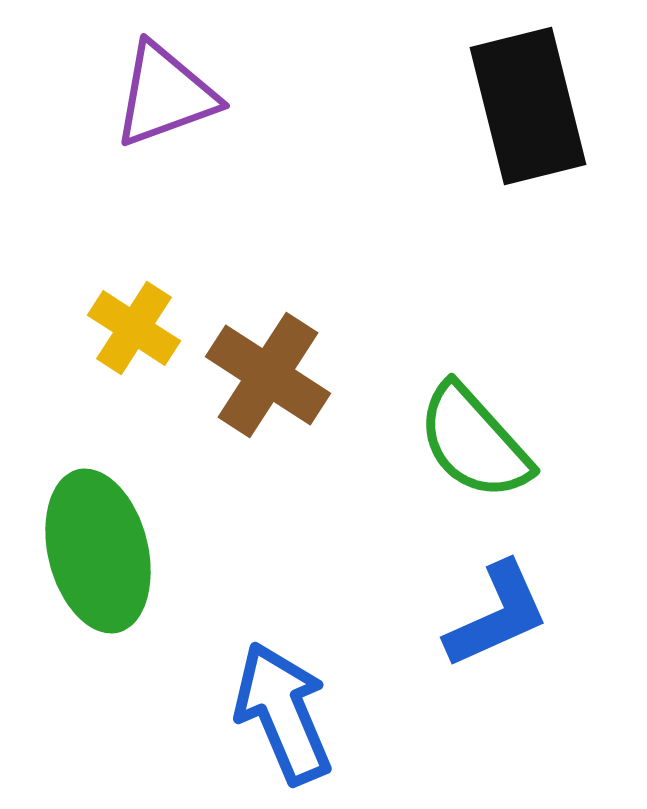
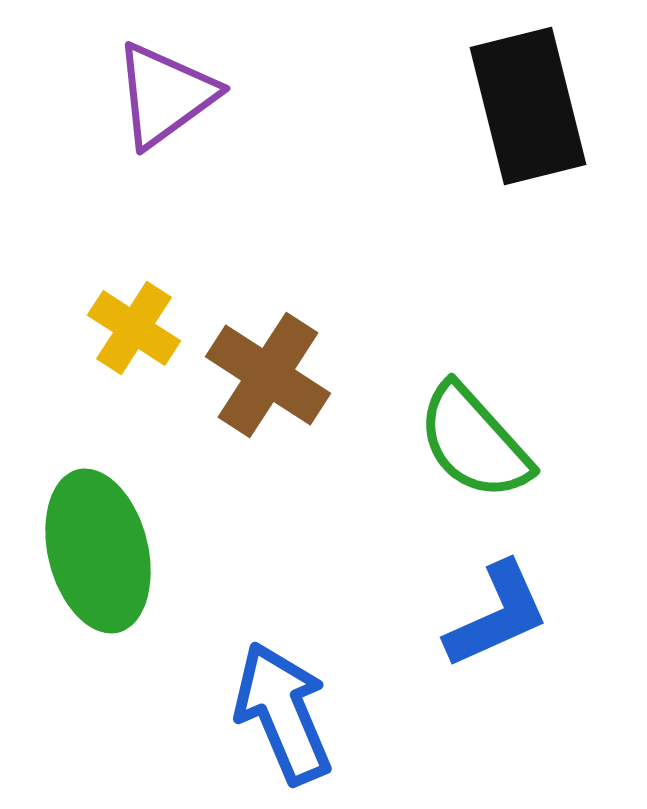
purple triangle: rotated 16 degrees counterclockwise
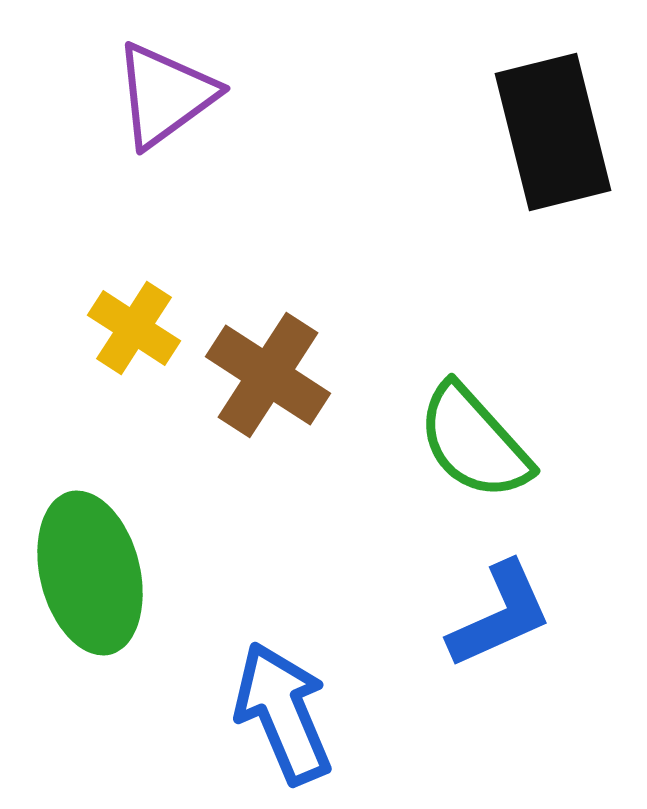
black rectangle: moved 25 px right, 26 px down
green ellipse: moved 8 px left, 22 px down
blue L-shape: moved 3 px right
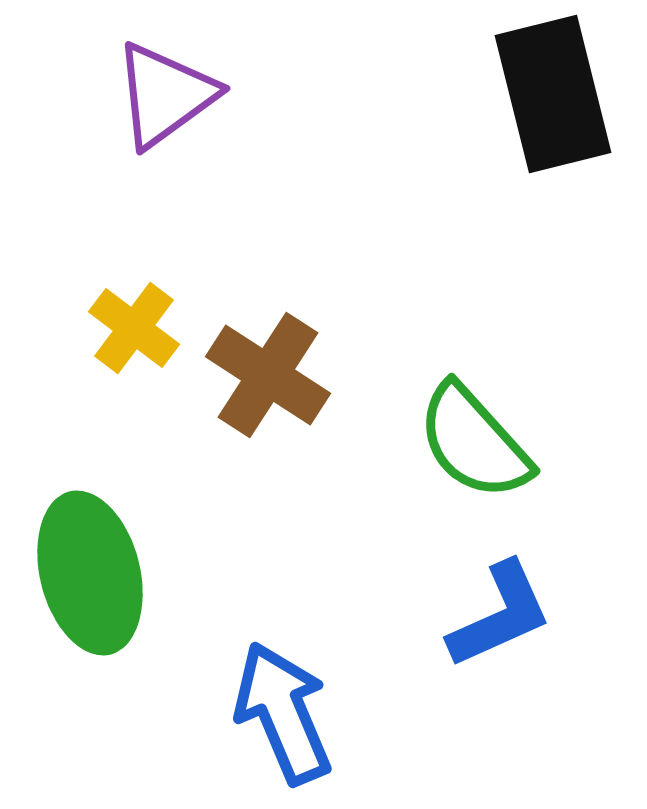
black rectangle: moved 38 px up
yellow cross: rotated 4 degrees clockwise
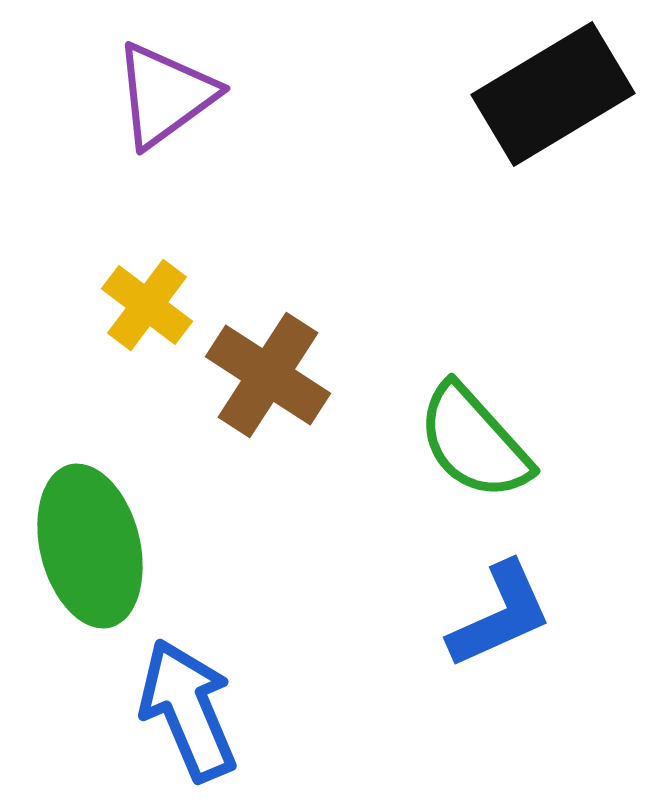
black rectangle: rotated 73 degrees clockwise
yellow cross: moved 13 px right, 23 px up
green ellipse: moved 27 px up
blue arrow: moved 95 px left, 3 px up
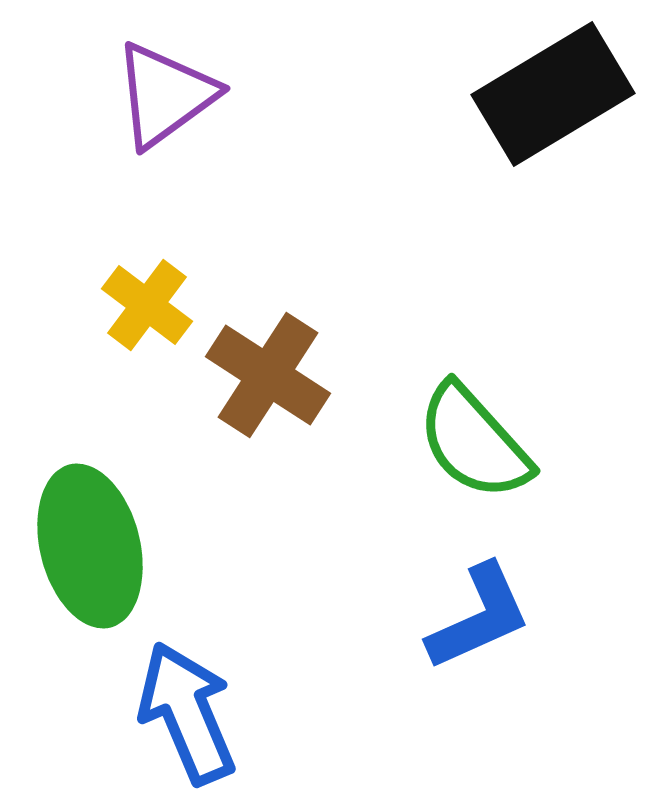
blue L-shape: moved 21 px left, 2 px down
blue arrow: moved 1 px left, 3 px down
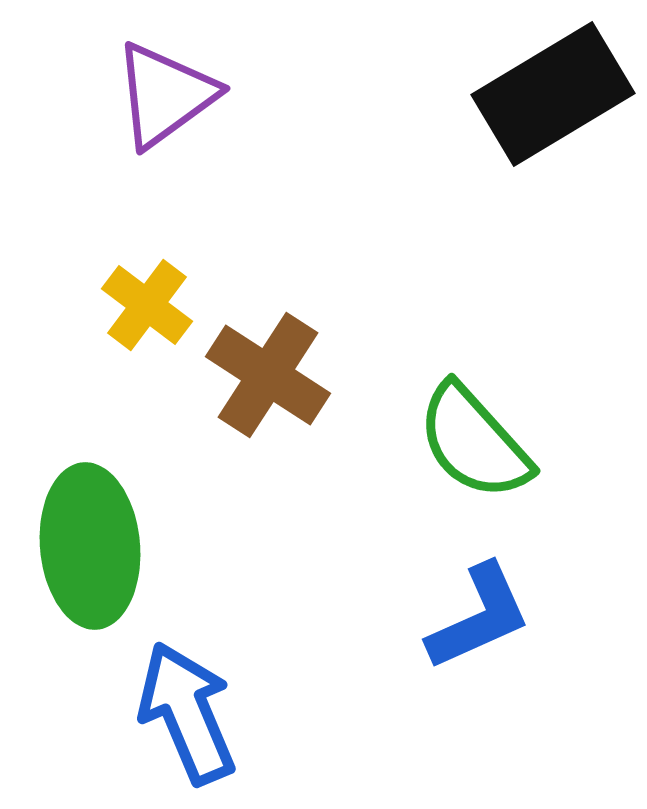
green ellipse: rotated 9 degrees clockwise
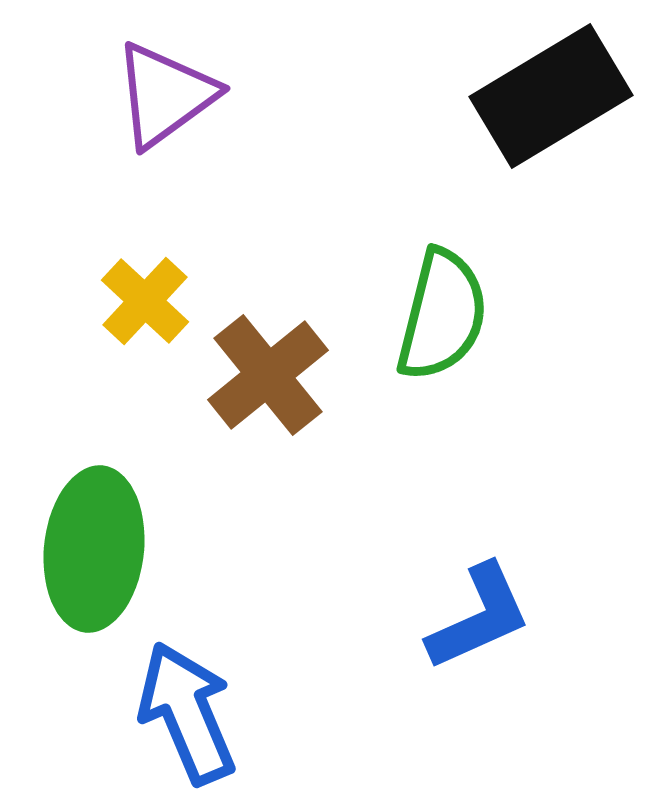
black rectangle: moved 2 px left, 2 px down
yellow cross: moved 2 px left, 4 px up; rotated 6 degrees clockwise
brown cross: rotated 18 degrees clockwise
green semicircle: moved 32 px left, 127 px up; rotated 124 degrees counterclockwise
green ellipse: moved 4 px right, 3 px down; rotated 11 degrees clockwise
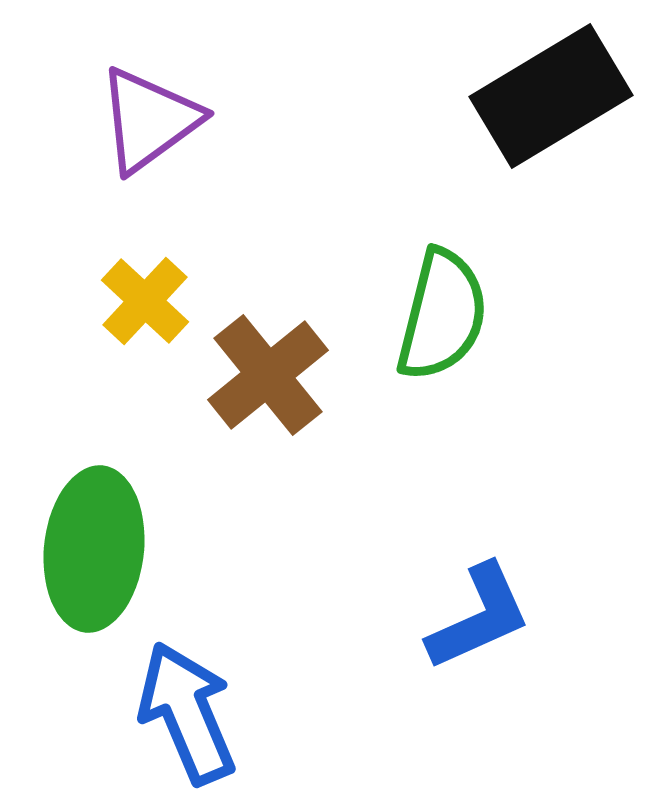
purple triangle: moved 16 px left, 25 px down
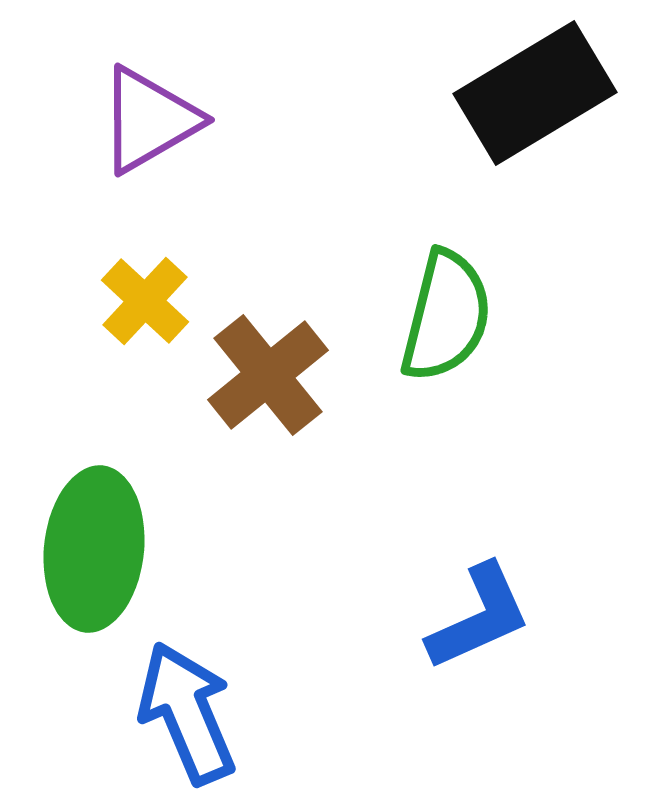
black rectangle: moved 16 px left, 3 px up
purple triangle: rotated 6 degrees clockwise
green semicircle: moved 4 px right, 1 px down
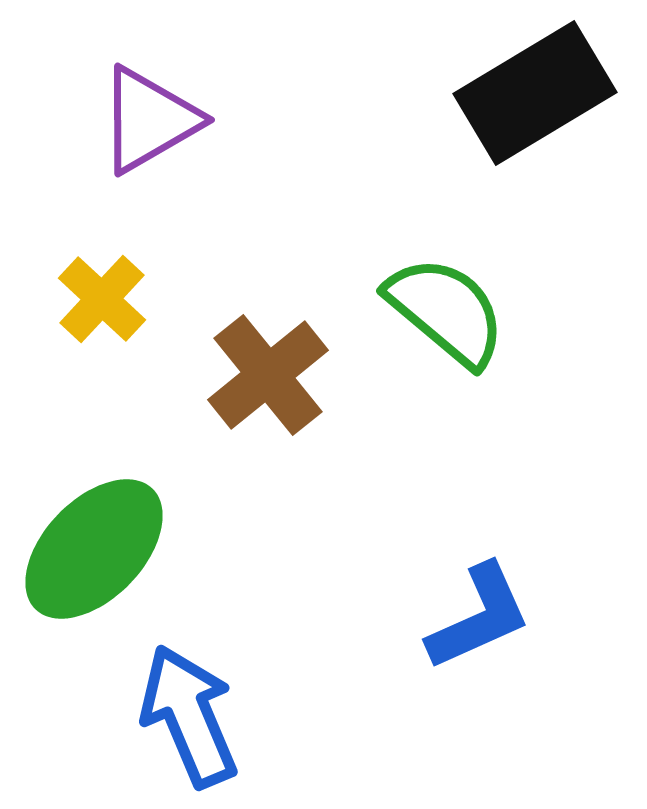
yellow cross: moved 43 px left, 2 px up
green semicircle: moved 5 px up; rotated 64 degrees counterclockwise
green ellipse: rotated 38 degrees clockwise
blue arrow: moved 2 px right, 3 px down
